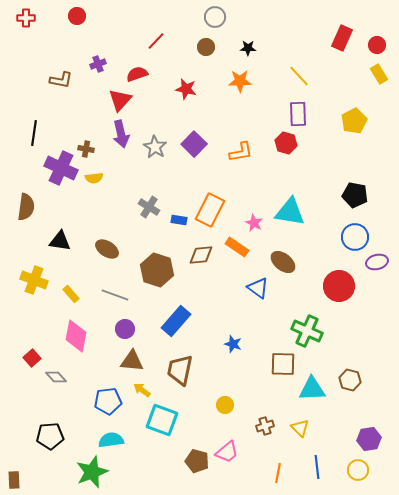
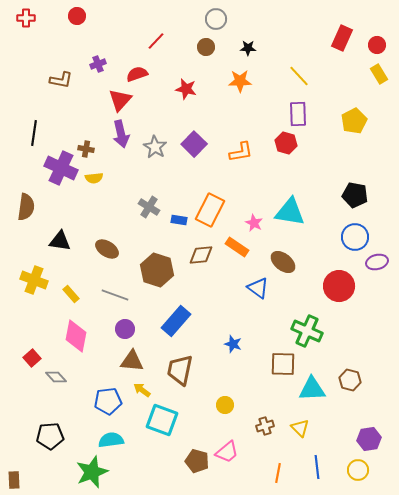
gray circle at (215, 17): moved 1 px right, 2 px down
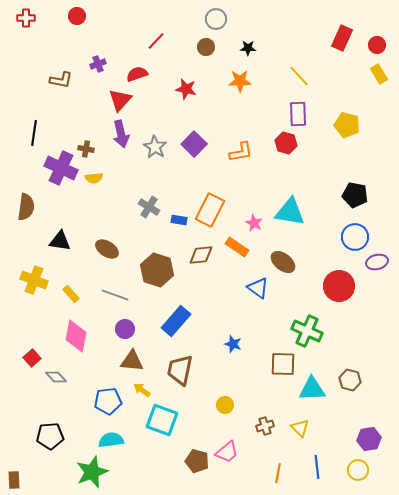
yellow pentagon at (354, 121): moved 7 px left, 4 px down; rotated 30 degrees counterclockwise
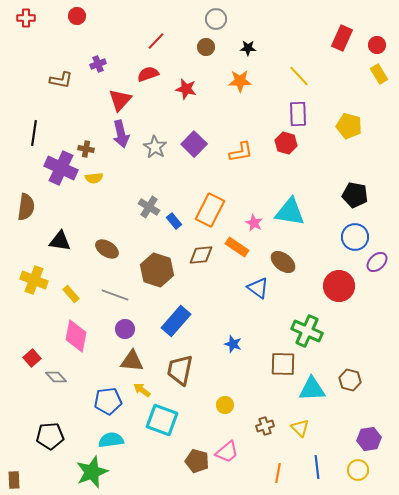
red semicircle at (137, 74): moved 11 px right
yellow pentagon at (347, 125): moved 2 px right, 1 px down
blue rectangle at (179, 220): moved 5 px left, 1 px down; rotated 42 degrees clockwise
purple ellipse at (377, 262): rotated 30 degrees counterclockwise
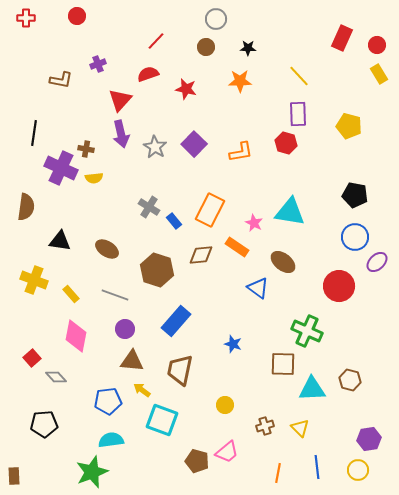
black pentagon at (50, 436): moved 6 px left, 12 px up
brown rectangle at (14, 480): moved 4 px up
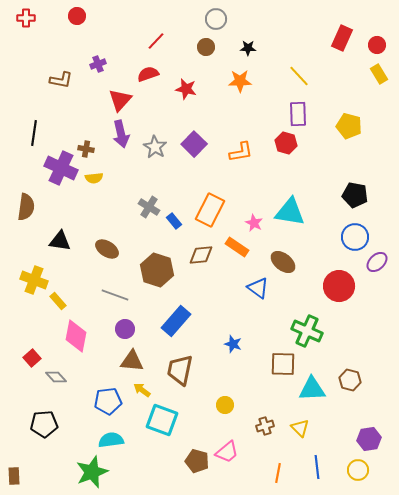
yellow rectangle at (71, 294): moved 13 px left, 7 px down
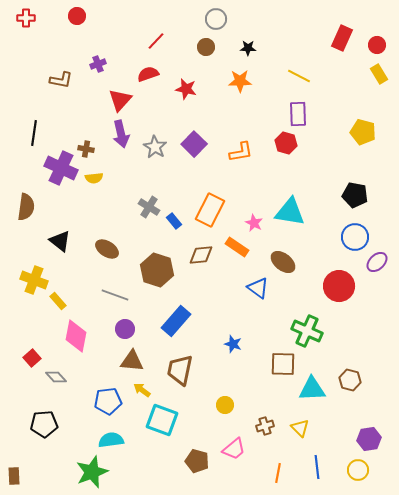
yellow line at (299, 76): rotated 20 degrees counterclockwise
yellow pentagon at (349, 126): moved 14 px right, 6 px down
black triangle at (60, 241): rotated 30 degrees clockwise
pink trapezoid at (227, 452): moved 7 px right, 3 px up
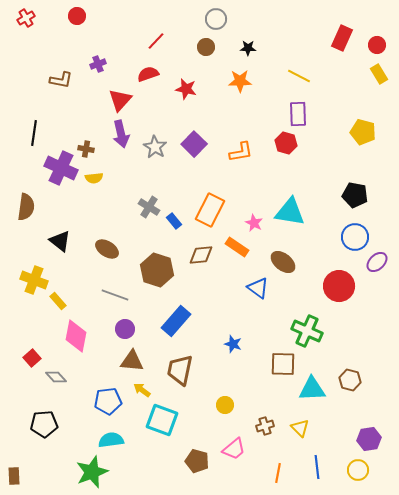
red cross at (26, 18): rotated 30 degrees counterclockwise
